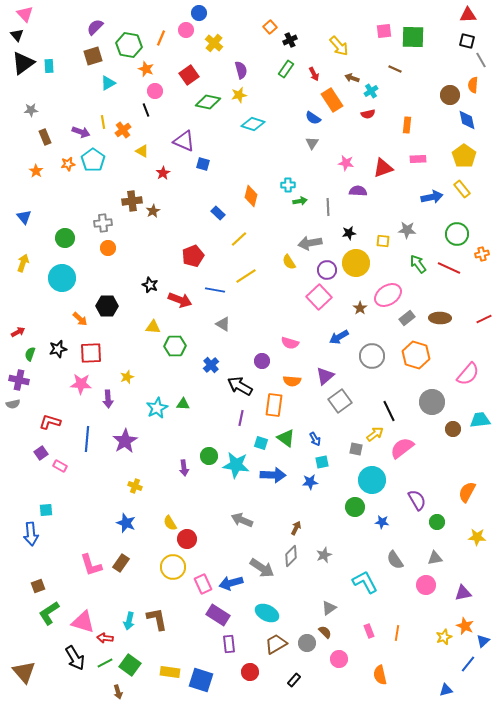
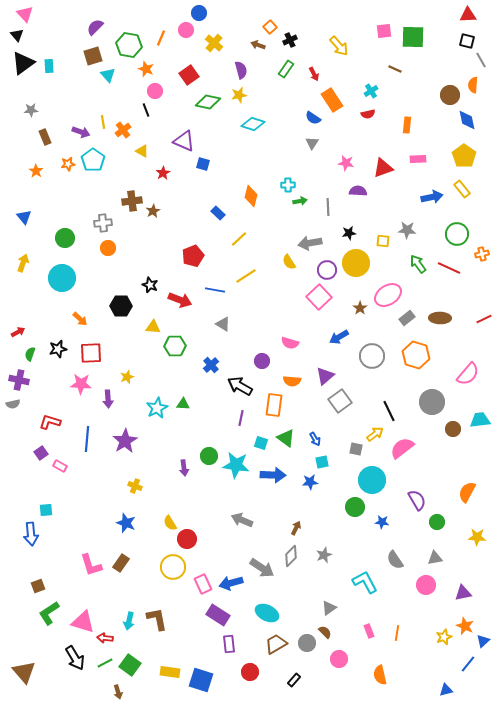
brown arrow at (352, 78): moved 94 px left, 33 px up
cyan triangle at (108, 83): moved 8 px up; rotated 42 degrees counterclockwise
black hexagon at (107, 306): moved 14 px right
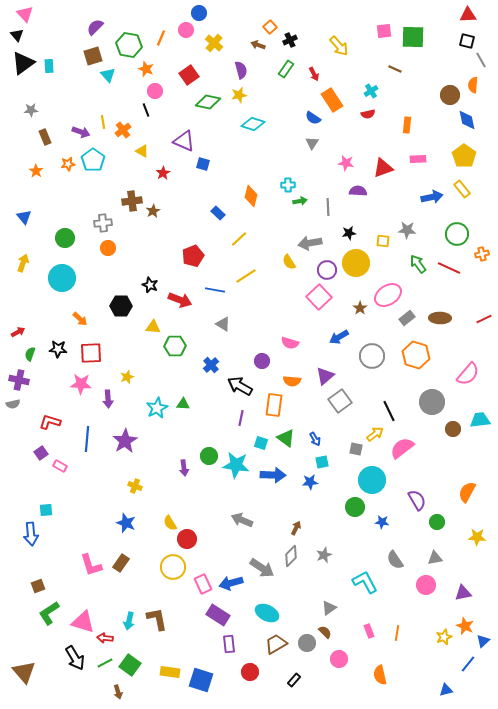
black star at (58, 349): rotated 18 degrees clockwise
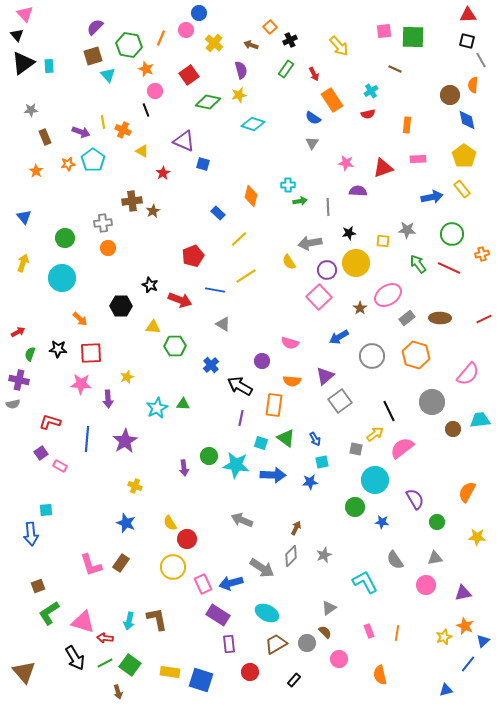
brown arrow at (258, 45): moved 7 px left
orange cross at (123, 130): rotated 28 degrees counterclockwise
green circle at (457, 234): moved 5 px left
cyan circle at (372, 480): moved 3 px right
purple semicircle at (417, 500): moved 2 px left, 1 px up
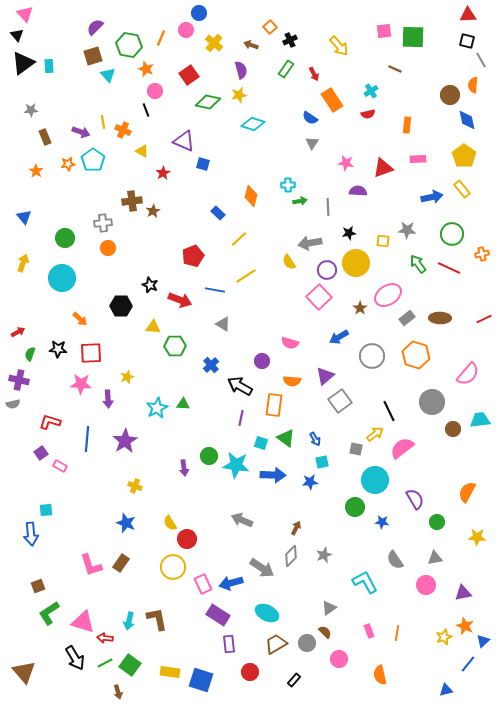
blue semicircle at (313, 118): moved 3 px left
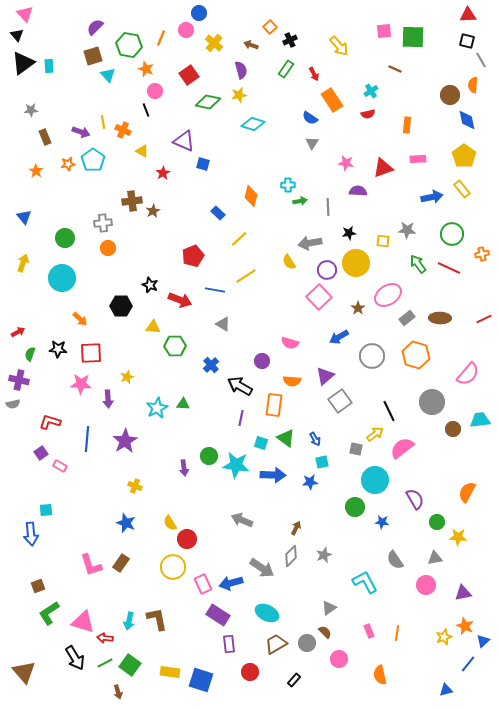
brown star at (360, 308): moved 2 px left
yellow star at (477, 537): moved 19 px left
